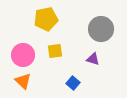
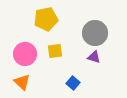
gray circle: moved 6 px left, 4 px down
pink circle: moved 2 px right, 1 px up
purple triangle: moved 1 px right, 2 px up
orange triangle: moved 1 px left, 1 px down
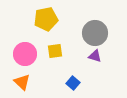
purple triangle: moved 1 px right, 1 px up
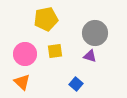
purple triangle: moved 5 px left
blue square: moved 3 px right, 1 px down
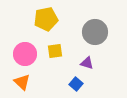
gray circle: moved 1 px up
purple triangle: moved 3 px left, 7 px down
